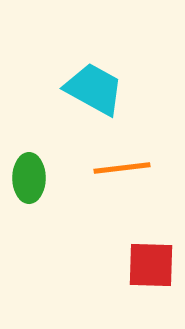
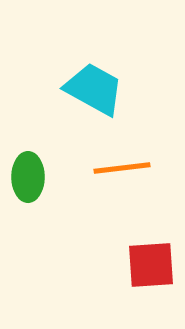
green ellipse: moved 1 px left, 1 px up
red square: rotated 6 degrees counterclockwise
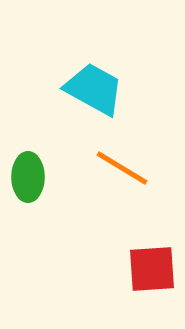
orange line: rotated 38 degrees clockwise
red square: moved 1 px right, 4 px down
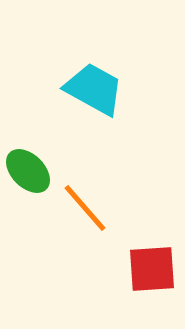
orange line: moved 37 px left, 40 px down; rotated 18 degrees clockwise
green ellipse: moved 6 px up; rotated 45 degrees counterclockwise
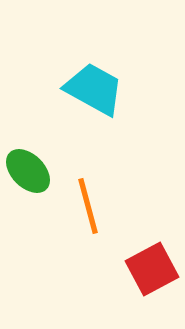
orange line: moved 3 px right, 2 px up; rotated 26 degrees clockwise
red square: rotated 24 degrees counterclockwise
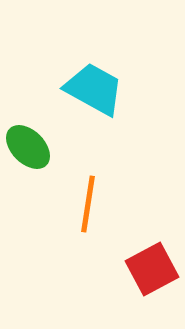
green ellipse: moved 24 px up
orange line: moved 2 px up; rotated 24 degrees clockwise
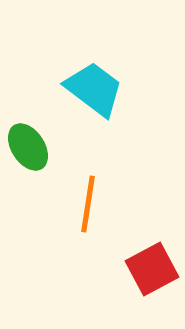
cyan trapezoid: rotated 8 degrees clockwise
green ellipse: rotated 12 degrees clockwise
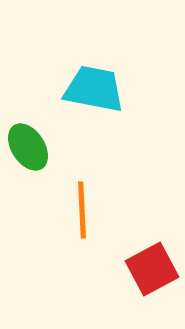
cyan trapezoid: rotated 26 degrees counterclockwise
orange line: moved 6 px left, 6 px down; rotated 12 degrees counterclockwise
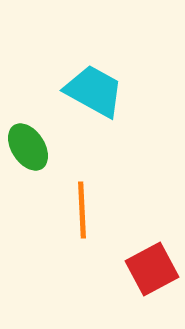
cyan trapezoid: moved 2 px down; rotated 18 degrees clockwise
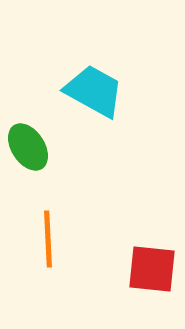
orange line: moved 34 px left, 29 px down
red square: rotated 34 degrees clockwise
